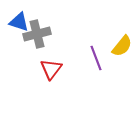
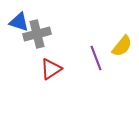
red triangle: rotated 20 degrees clockwise
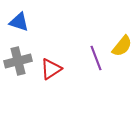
gray cross: moved 19 px left, 27 px down
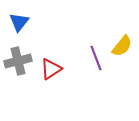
blue triangle: rotated 50 degrees clockwise
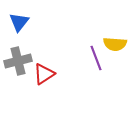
yellow semicircle: moved 7 px left, 2 px up; rotated 55 degrees clockwise
red triangle: moved 7 px left, 5 px down
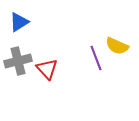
blue triangle: rotated 20 degrees clockwise
yellow semicircle: moved 2 px right, 2 px down; rotated 20 degrees clockwise
red triangle: moved 3 px right, 5 px up; rotated 40 degrees counterclockwise
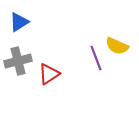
red triangle: moved 2 px right, 5 px down; rotated 40 degrees clockwise
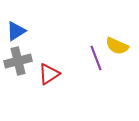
blue triangle: moved 3 px left, 9 px down
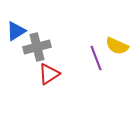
gray cross: moved 19 px right, 14 px up
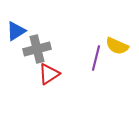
gray cross: moved 2 px down
purple line: rotated 35 degrees clockwise
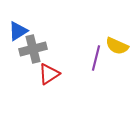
blue triangle: moved 2 px right
gray cross: moved 4 px left
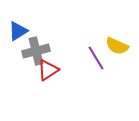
gray cross: moved 3 px right, 2 px down
purple line: rotated 45 degrees counterclockwise
red triangle: moved 1 px left, 4 px up
